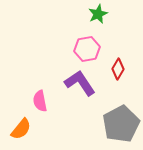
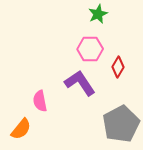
pink hexagon: moved 3 px right; rotated 10 degrees clockwise
red diamond: moved 2 px up
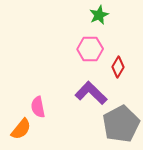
green star: moved 1 px right, 1 px down
purple L-shape: moved 11 px right, 10 px down; rotated 12 degrees counterclockwise
pink semicircle: moved 2 px left, 6 px down
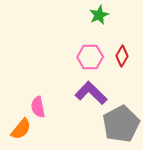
pink hexagon: moved 8 px down
red diamond: moved 4 px right, 11 px up
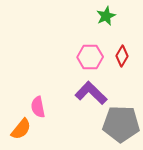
green star: moved 7 px right, 1 px down
gray pentagon: rotated 30 degrees clockwise
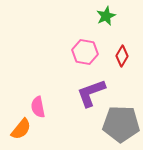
pink hexagon: moved 5 px left, 5 px up; rotated 10 degrees clockwise
purple L-shape: rotated 64 degrees counterclockwise
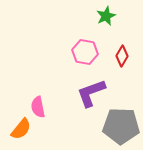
gray pentagon: moved 2 px down
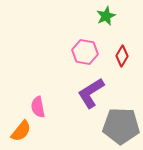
purple L-shape: rotated 12 degrees counterclockwise
orange semicircle: moved 2 px down
